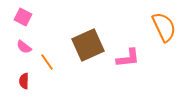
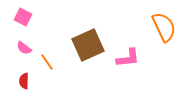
pink semicircle: moved 1 px down
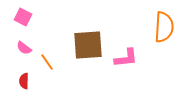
orange semicircle: rotated 28 degrees clockwise
brown square: rotated 20 degrees clockwise
pink L-shape: moved 2 px left
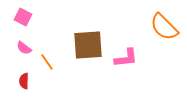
orange semicircle: rotated 132 degrees clockwise
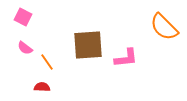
pink semicircle: moved 1 px right
red semicircle: moved 18 px right, 6 px down; rotated 91 degrees clockwise
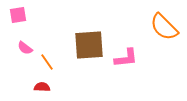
pink square: moved 5 px left, 2 px up; rotated 36 degrees counterclockwise
brown square: moved 1 px right
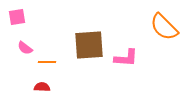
pink square: moved 1 px left, 2 px down
pink L-shape: rotated 10 degrees clockwise
orange line: rotated 54 degrees counterclockwise
